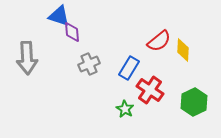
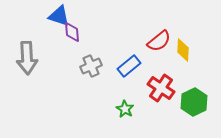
gray cross: moved 2 px right, 2 px down
blue rectangle: moved 2 px up; rotated 20 degrees clockwise
red cross: moved 11 px right, 2 px up
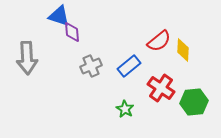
green hexagon: rotated 20 degrees clockwise
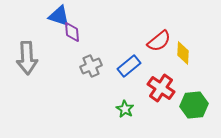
yellow diamond: moved 3 px down
green hexagon: moved 3 px down
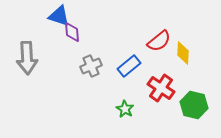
green hexagon: rotated 20 degrees clockwise
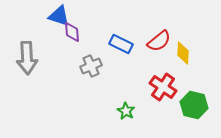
blue rectangle: moved 8 px left, 22 px up; rotated 65 degrees clockwise
red cross: moved 2 px right, 1 px up
green star: moved 1 px right, 2 px down
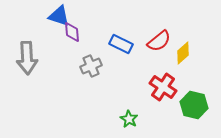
yellow diamond: rotated 45 degrees clockwise
green star: moved 3 px right, 8 px down
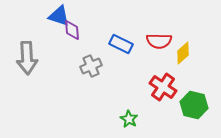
purple diamond: moved 2 px up
red semicircle: rotated 40 degrees clockwise
